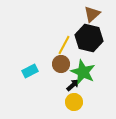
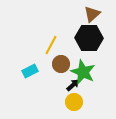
black hexagon: rotated 12 degrees counterclockwise
yellow line: moved 13 px left
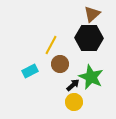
brown circle: moved 1 px left
green star: moved 8 px right, 5 px down
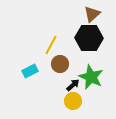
yellow circle: moved 1 px left, 1 px up
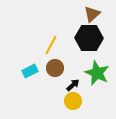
brown circle: moved 5 px left, 4 px down
green star: moved 6 px right, 4 px up
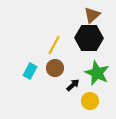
brown triangle: moved 1 px down
yellow line: moved 3 px right
cyan rectangle: rotated 35 degrees counterclockwise
yellow circle: moved 17 px right
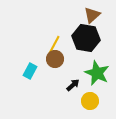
black hexagon: moved 3 px left; rotated 8 degrees clockwise
brown circle: moved 9 px up
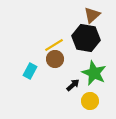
yellow line: rotated 30 degrees clockwise
green star: moved 3 px left
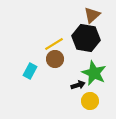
yellow line: moved 1 px up
black arrow: moved 5 px right; rotated 24 degrees clockwise
